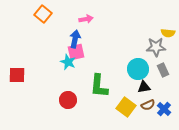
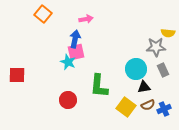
cyan circle: moved 2 px left
blue cross: rotated 24 degrees clockwise
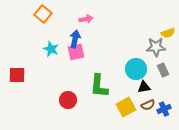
yellow semicircle: rotated 24 degrees counterclockwise
cyan star: moved 17 px left, 13 px up
yellow square: rotated 24 degrees clockwise
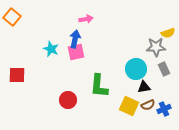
orange square: moved 31 px left, 3 px down
gray rectangle: moved 1 px right, 1 px up
yellow square: moved 3 px right, 1 px up; rotated 36 degrees counterclockwise
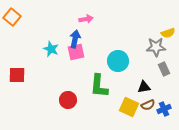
cyan circle: moved 18 px left, 8 px up
yellow square: moved 1 px down
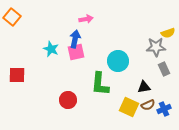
green L-shape: moved 1 px right, 2 px up
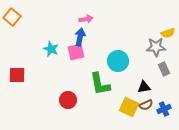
blue arrow: moved 5 px right, 2 px up
green L-shape: rotated 15 degrees counterclockwise
brown semicircle: moved 2 px left
